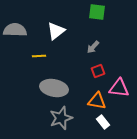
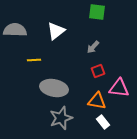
yellow line: moved 5 px left, 4 px down
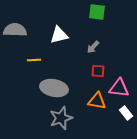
white triangle: moved 3 px right, 4 px down; rotated 24 degrees clockwise
red square: rotated 24 degrees clockwise
white rectangle: moved 23 px right, 9 px up
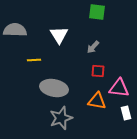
white triangle: rotated 48 degrees counterclockwise
white rectangle: rotated 24 degrees clockwise
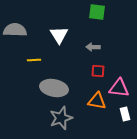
gray arrow: rotated 48 degrees clockwise
white rectangle: moved 1 px left, 1 px down
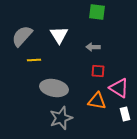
gray semicircle: moved 7 px right, 6 px down; rotated 50 degrees counterclockwise
pink triangle: rotated 25 degrees clockwise
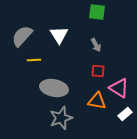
gray arrow: moved 3 px right, 2 px up; rotated 120 degrees counterclockwise
white rectangle: rotated 64 degrees clockwise
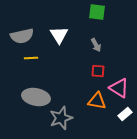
gray semicircle: rotated 145 degrees counterclockwise
yellow line: moved 3 px left, 2 px up
gray ellipse: moved 18 px left, 9 px down
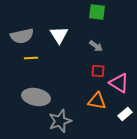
gray arrow: moved 1 px down; rotated 24 degrees counterclockwise
pink triangle: moved 5 px up
gray star: moved 1 px left, 3 px down
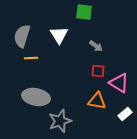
green square: moved 13 px left
gray semicircle: rotated 120 degrees clockwise
